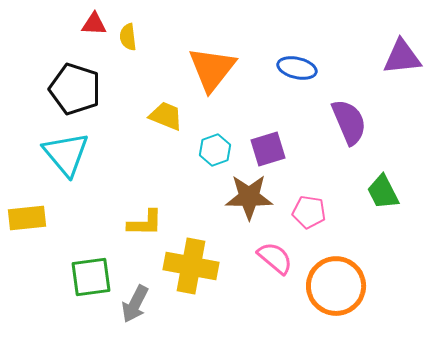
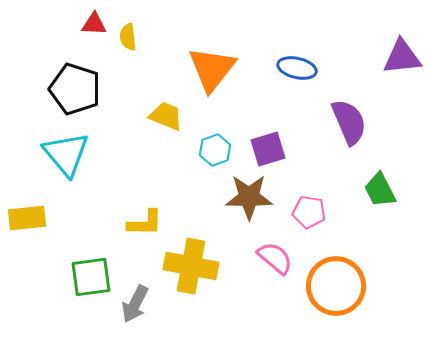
green trapezoid: moved 3 px left, 2 px up
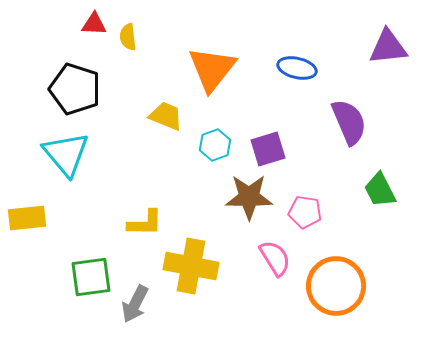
purple triangle: moved 14 px left, 10 px up
cyan hexagon: moved 5 px up
pink pentagon: moved 4 px left
pink semicircle: rotated 18 degrees clockwise
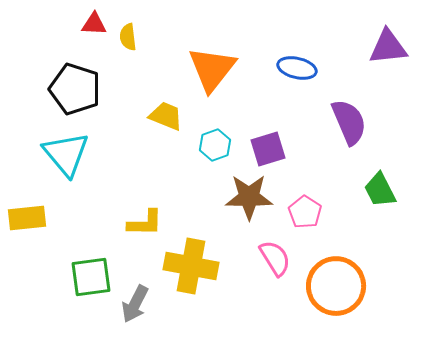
pink pentagon: rotated 24 degrees clockwise
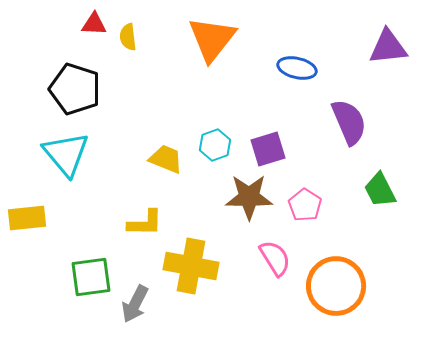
orange triangle: moved 30 px up
yellow trapezoid: moved 43 px down
pink pentagon: moved 7 px up
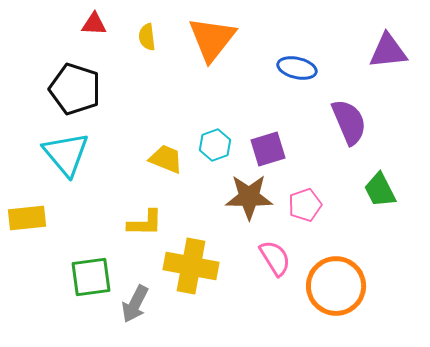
yellow semicircle: moved 19 px right
purple triangle: moved 4 px down
pink pentagon: rotated 20 degrees clockwise
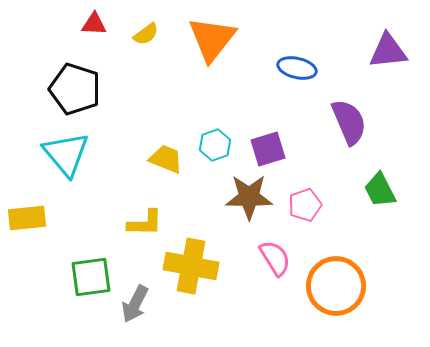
yellow semicircle: moved 1 px left, 3 px up; rotated 120 degrees counterclockwise
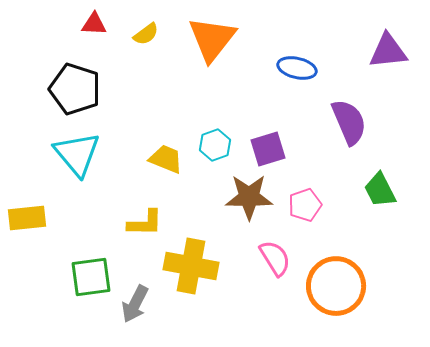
cyan triangle: moved 11 px right
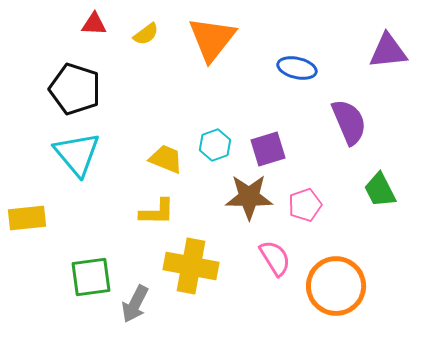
yellow L-shape: moved 12 px right, 11 px up
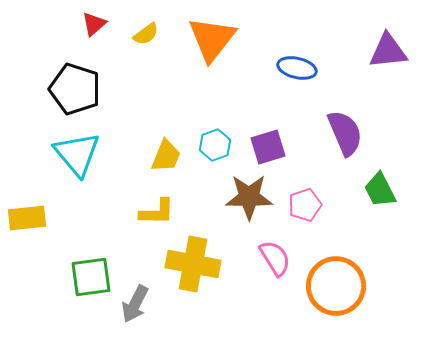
red triangle: rotated 44 degrees counterclockwise
purple semicircle: moved 4 px left, 11 px down
purple square: moved 2 px up
yellow trapezoid: moved 3 px up; rotated 90 degrees clockwise
yellow cross: moved 2 px right, 2 px up
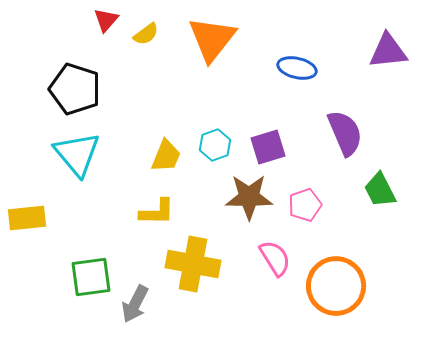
red triangle: moved 12 px right, 4 px up; rotated 8 degrees counterclockwise
